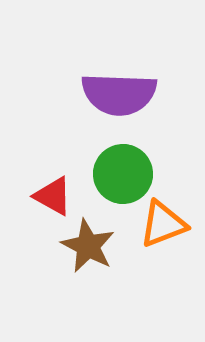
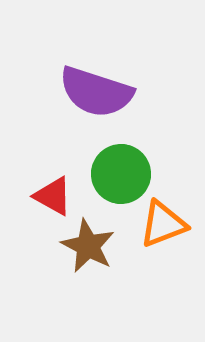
purple semicircle: moved 23 px left, 2 px up; rotated 16 degrees clockwise
green circle: moved 2 px left
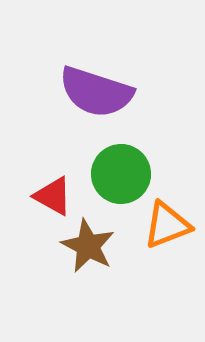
orange triangle: moved 4 px right, 1 px down
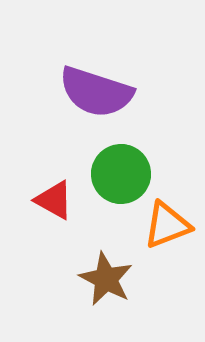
red triangle: moved 1 px right, 4 px down
brown star: moved 18 px right, 33 px down
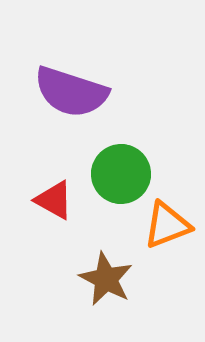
purple semicircle: moved 25 px left
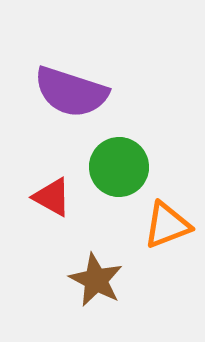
green circle: moved 2 px left, 7 px up
red triangle: moved 2 px left, 3 px up
brown star: moved 10 px left, 1 px down
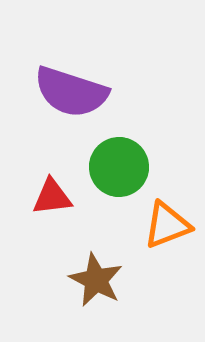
red triangle: rotated 36 degrees counterclockwise
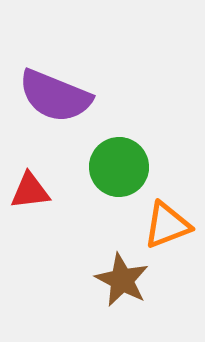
purple semicircle: moved 16 px left, 4 px down; rotated 4 degrees clockwise
red triangle: moved 22 px left, 6 px up
brown star: moved 26 px right
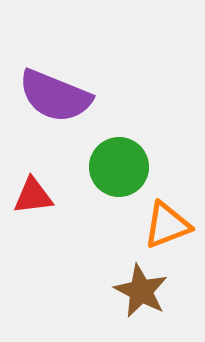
red triangle: moved 3 px right, 5 px down
brown star: moved 19 px right, 11 px down
